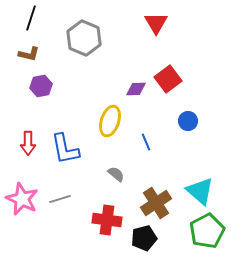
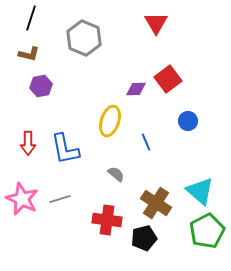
brown cross: rotated 24 degrees counterclockwise
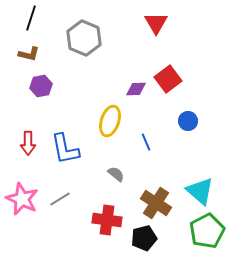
gray line: rotated 15 degrees counterclockwise
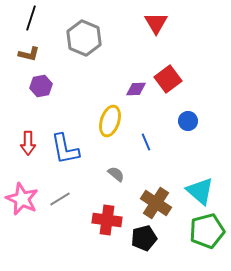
green pentagon: rotated 12 degrees clockwise
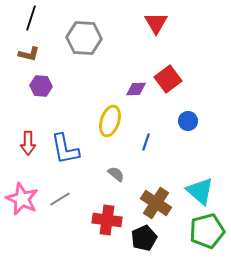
gray hexagon: rotated 20 degrees counterclockwise
purple hexagon: rotated 15 degrees clockwise
blue line: rotated 42 degrees clockwise
black pentagon: rotated 10 degrees counterclockwise
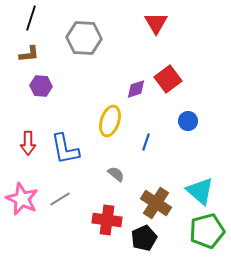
brown L-shape: rotated 20 degrees counterclockwise
purple diamond: rotated 15 degrees counterclockwise
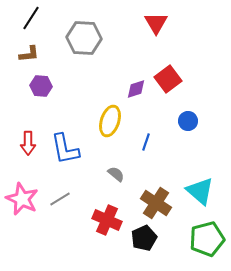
black line: rotated 15 degrees clockwise
red cross: rotated 16 degrees clockwise
green pentagon: moved 8 px down
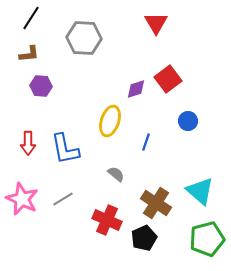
gray line: moved 3 px right
